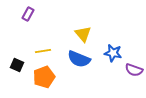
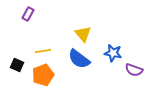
blue semicircle: rotated 15 degrees clockwise
orange pentagon: moved 1 px left, 2 px up
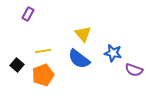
black square: rotated 16 degrees clockwise
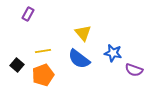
yellow triangle: moved 1 px up
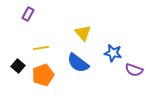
yellow line: moved 2 px left, 3 px up
blue semicircle: moved 1 px left, 4 px down
black square: moved 1 px right, 1 px down
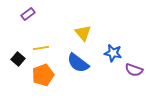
purple rectangle: rotated 24 degrees clockwise
black square: moved 7 px up
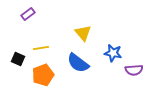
black square: rotated 16 degrees counterclockwise
purple semicircle: rotated 24 degrees counterclockwise
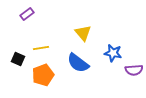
purple rectangle: moved 1 px left
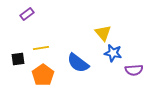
yellow triangle: moved 20 px right
black square: rotated 32 degrees counterclockwise
orange pentagon: rotated 15 degrees counterclockwise
